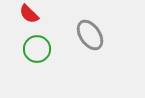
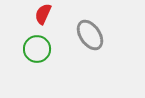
red semicircle: moved 14 px right; rotated 70 degrees clockwise
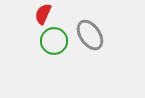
green circle: moved 17 px right, 8 px up
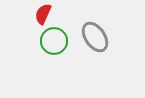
gray ellipse: moved 5 px right, 2 px down
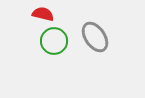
red semicircle: rotated 80 degrees clockwise
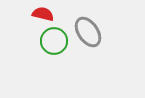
gray ellipse: moved 7 px left, 5 px up
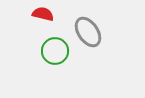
green circle: moved 1 px right, 10 px down
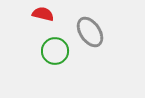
gray ellipse: moved 2 px right
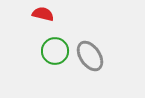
gray ellipse: moved 24 px down
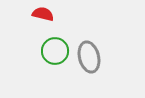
gray ellipse: moved 1 px left, 1 px down; rotated 20 degrees clockwise
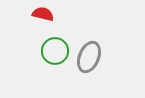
gray ellipse: rotated 36 degrees clockwise
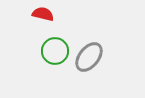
gray ellipse: rotated 16 degrees clockwise
